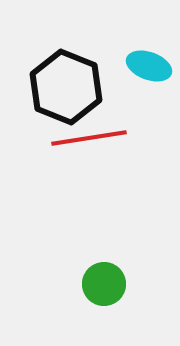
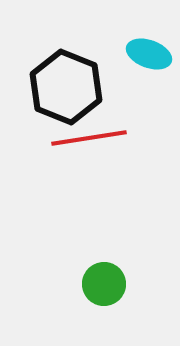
cyan ellipse: moved 12 px up
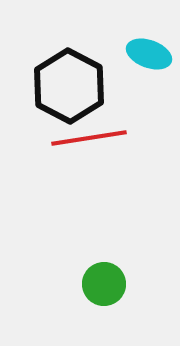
black hexagon: moved 3 px right, 1 px up; rotated 6 degrees clockwise
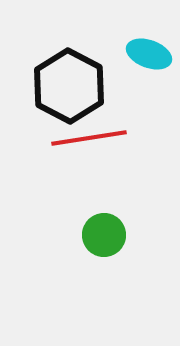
green circle: moved 49 px up
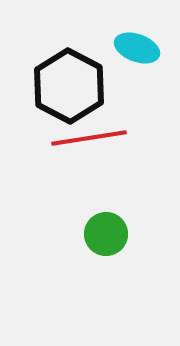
cyan ellipse: moved 12 px left, 6 px up
green circle: moved 2 px right, 1 px up
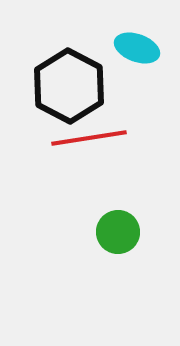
green circle: moved 12 px right, 2 px up
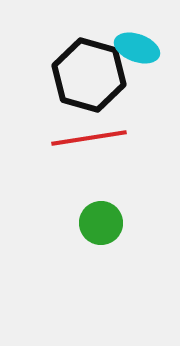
black hexagon: moved 20 px right, 11 px up; rotated 12 degrees counterclockwise
green circle: moved 17 px left, 9 px up
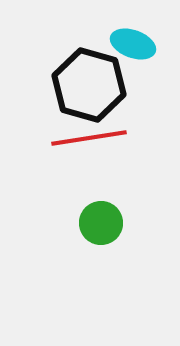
cyan ellipse: moved 4 px left, 4 px up
black hexagon: moved 10 px down
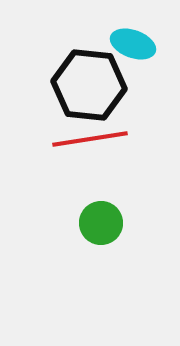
black hexagon: rotated 10 degrees counterclockwise
red line: moved 1 px right, 1 px down
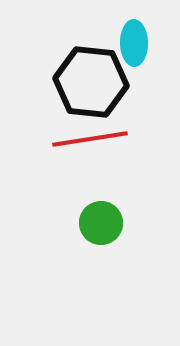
cyan ellipse: moved 1 px right, 1 px up; rotated 69 degrees clockwise
black hexagon: moved 2 px right, 3 px up
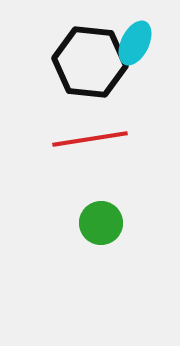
cyan ellipse: moved 1 px right; rotated 27 degrees clockwise
black hexagon: moved 1 px left, 20 px up
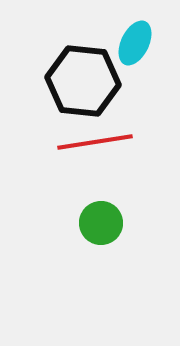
black hexagon: moved 7 px left, 19 px down
red line: moved 5 px right, 3 px down
